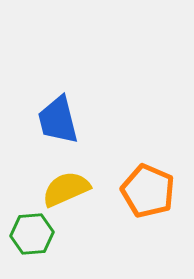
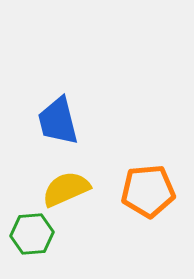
blue trapezoid: moved 1 px down
orange pentagon: rotated 28 degrees counterclockwise
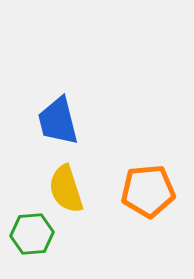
yellow semicircle: rotated 84 degrees counterclockwise
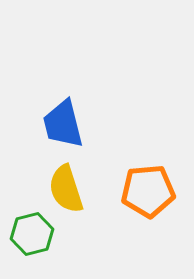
blue trapezoid: moved 5 px right, 3 px down
green hexagon: rotated 9 degrees counterclockwise
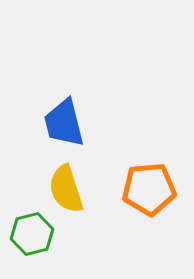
blue trapezoid: moved 1 px right, 1 px up
orange pentagon: moved 1 px right, 2 px up
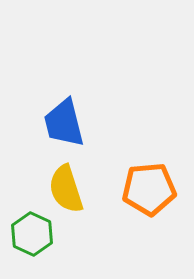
green hexagon: rotated 21 degrees counterclockwise
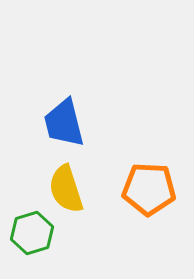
orange pentagon: rotated 8 degrees clockwise
green hexagon: moved 1 px up; rotated 18 degrees clockwise
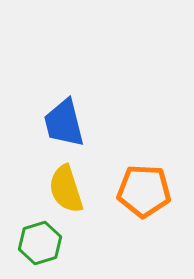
orange pentagon: moved 5 px left, 2 px down
green hexagon: moved 8 px right, 10 px down
